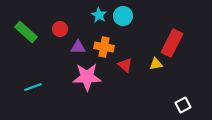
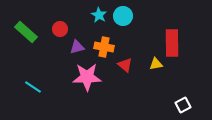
red rectangle: rotated 28 degrees counterclockwise
purple triangle: moved 1 px left; rotated 14 degrees counterclockwise
cyan line: rotated 54 degrees clockwise
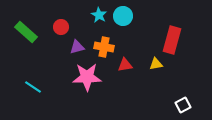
red circle: moved 1 px right, 2 px up
red rectangle: moved 3 px up; rotated 16 degrees clockwise
red triangle: rotated 49 degrees counterclockwise
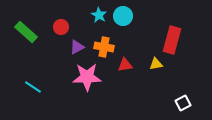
purple triangle: rotated 14 degrees counterclockwise
white square: moved 2 px up
